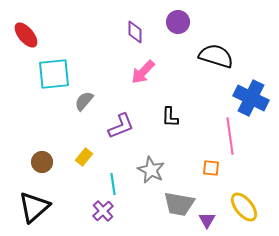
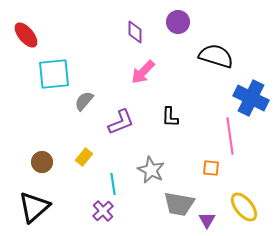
purple L-shape: moved 4 px up
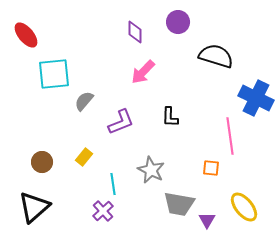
blue cross: moved 5 px right
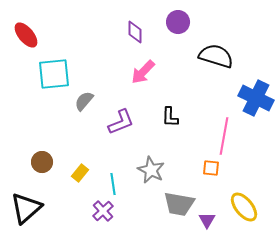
pink line: moved 6 px left; rotated 18 degrees clockwise
yellow rectangle: moved 4 px left, 16 px down
black triangle: moved 8 px left, 1 px down
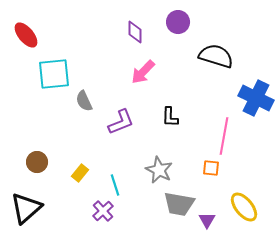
gray semicircle: rotated 65 degrees counterclockwise
brown circle: moved 5 px left
gray star: moved 8 px right
cyan line: moved 2 px right, 1 px down; rotated 10 degrees counterclockwise
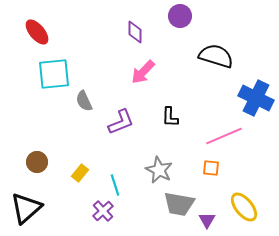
purple circle: moved 2 px right, 6 px up
red ellipse: moved 11 px right, 3 px up
pink line: rotated 57 degrees clockwise
